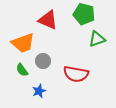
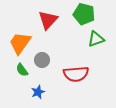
red triangle: rotated 50 degrees clockwise
green triangle: moved 1 px left
orange trapezoid: moved 3 px left; rotated 145 degrees clockwise
gray circle: moved 1 px left, 1 px up
red semicircle: rotated 15 degrees counterclockwise
blue star: moved 1 px left, 1 px down
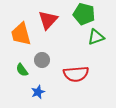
green triangle: moved 2 px up
orange trapezoid: moved 1 px right, 9 px up; rotated 50 degrees counterclockwise
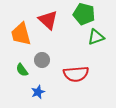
red triangle: rotated 30 degrees counterclockwise
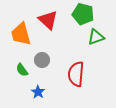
green pentagon: moved 1 px left
red semicircle: rotated 100 degrees clockwise
blue star: rotated 16 degrees counterclockwise
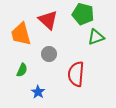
gray circle: moved 7 px right, 6 px up
green semicircle: rotated 120 degrees counterclockwise
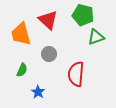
green pentagon: moved 1 px down
